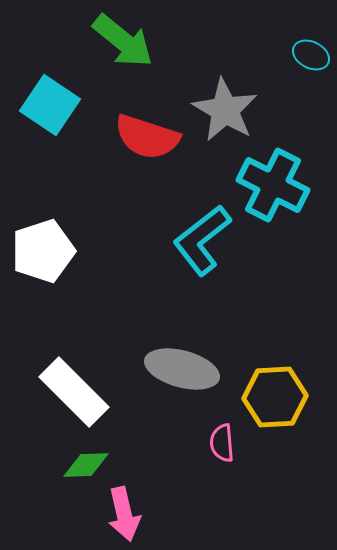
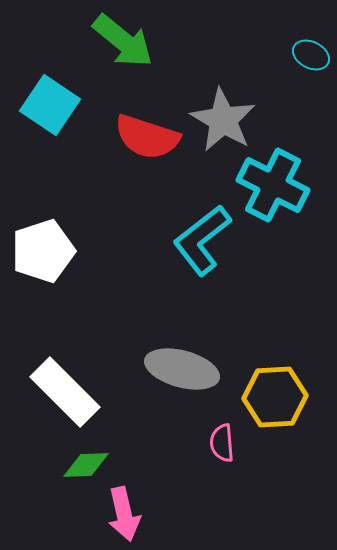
gray star: moved 2 px left, 10 px down
white rectangle: moved 9 px left
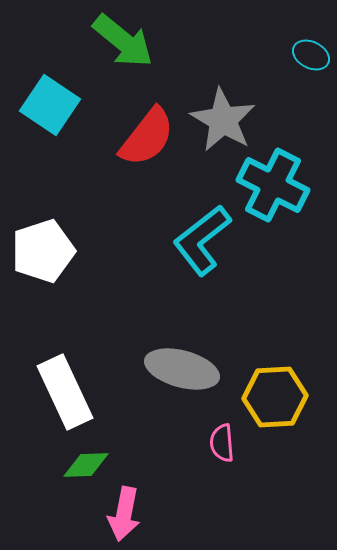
red semicircle: rotated 70 degrees counterclockwise
white rectangle: rotated 20 degrees clockwise
pink arrow: rotated 24 degrees clockwise
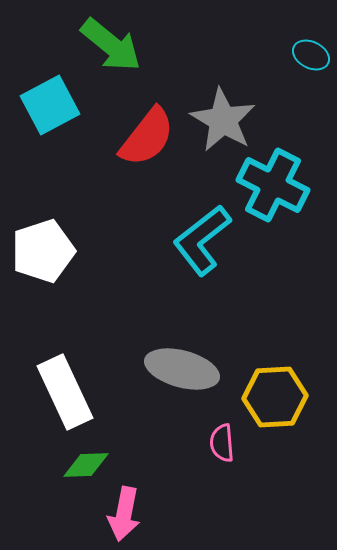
green arrow: moved 12 px left, 4 px down
cyan square: rotated 28 degrees clockwise
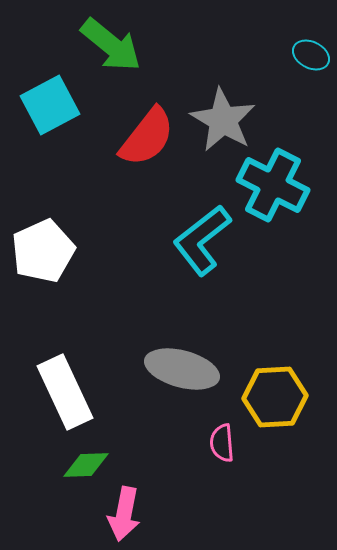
white pentagon: rotated 6 degrees counterclockwise
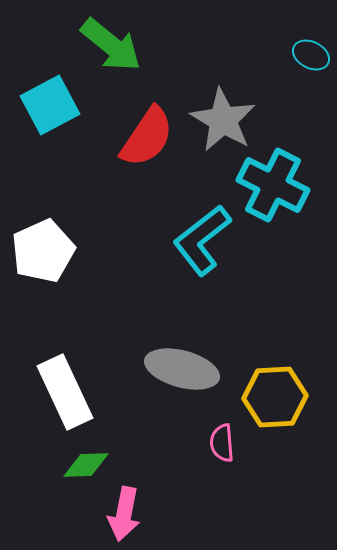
red semicircle: rotated 4 degrees counterclockwise
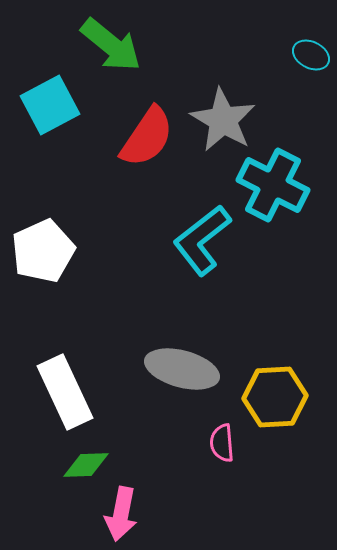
pink arrow: moved 3 px left
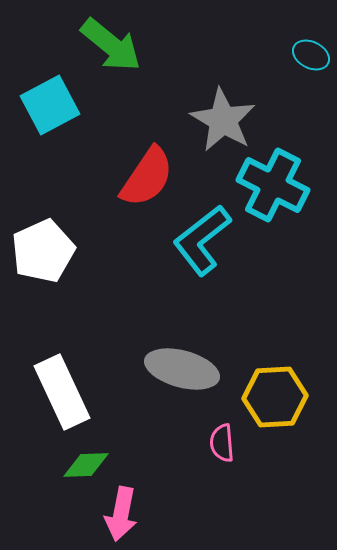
red semicircle: moved 40 px down
white rectangle: moved 3 px left
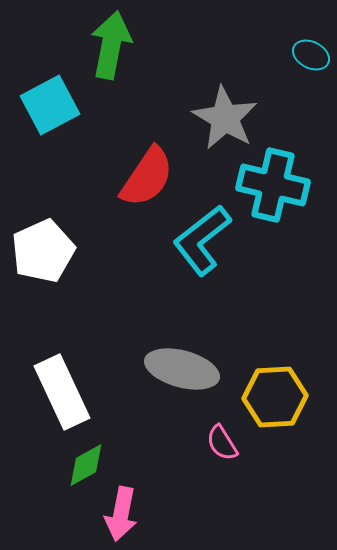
green arrow: rotated 118 degrees counterclockwise
gray star: moved 2 px right, 2 px up
cyan cross: rotated 14 degrees counterclockwise
pink semicircle: rotated 27 degrees counterclockwise
green diamond: rotated 27 degrees counterclockwise
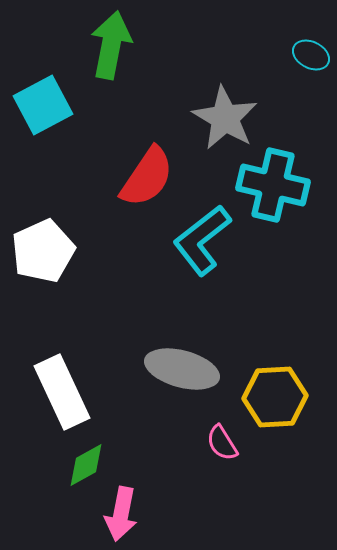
cyan square: moved 7 px left
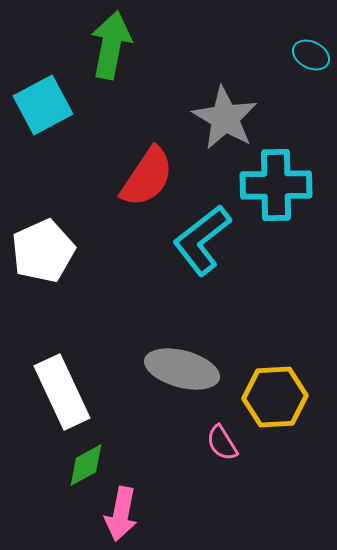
cyan cross: moved 3 px right; rotated 14 degrees counterclockwise
